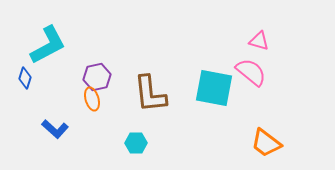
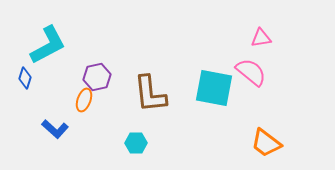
pink triangle: moved 2 px right, 3 px up; rotated 25 degrees counterclockwise
orange ellipse: moved 8 px left, 1 px down; rotated 35 degrees clockwise
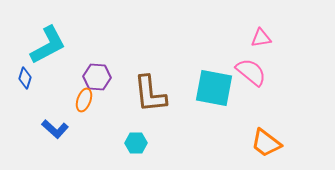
purple hexagon: rotated 16 degrees clockwise
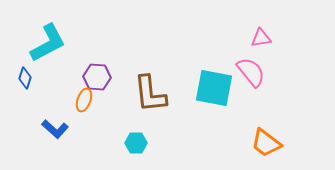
cyan L-shape: moved 2 px up
pink semicircle: rotated 12 degrees clockwise
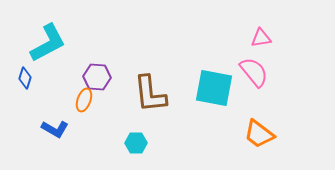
pink semicircle: moved 3 px right
blue L-shape: rotated 12 degrees counterclockwise
orange trapezoid: moved 7 px left, 9 px up
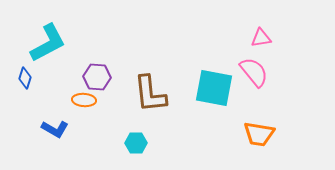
orange ellipse: rotated 75 degrees clockwise
orange trapezoid: rotated 28 degrees counterclockwise
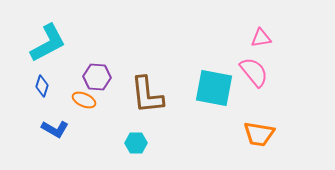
blue diamond: moved 17 px right, 8 px down
brown L-shape: moved 3 px left, 1 px down
orange ellipse: rotated 20 degrees clockwise
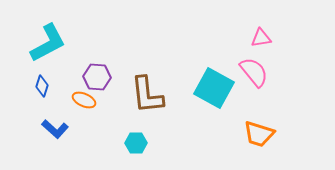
cyan square: rotated 18 degrees clockwise
blue L-shape: rotated 12 degrees clockwise
orange trapezoid: rotated 8 degrees clockwise
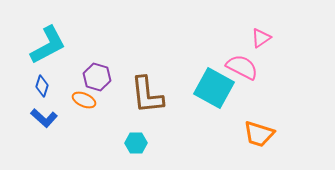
pink triangle: rotated 25 degrees counterclockwise
cyan L-shape: moved 2 px down
pink semicircle: moved 12 px left, 5 px up; rotated 24 degrees counterclockwise
purple hexagon: rotated 12 degrees clockwise
blue L-shape: moved 11 px left, 11 px up
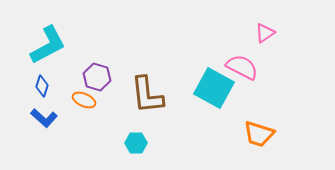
pink triangle: moved 4 px right, 5 px up
